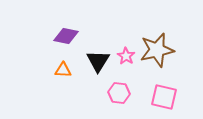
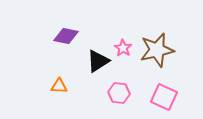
pink star: moved 3 px left, 8 px up
black triangle: rotated 25 degrees clockwise
orange triangle: moved 4 px left, 16 px down
pink square: rotated 12 degrees clockwise
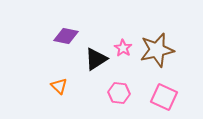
black triangle: moved 2 px left, 2 px up
orange triangle: rotated 42 degrees clockwise
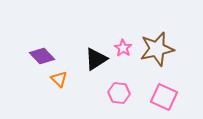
purple diamond: moved 24 px left, 20 px down; rotated 35 degrees clockwise
brown star: moved 1 px up
orange triangle: moved 7 px up
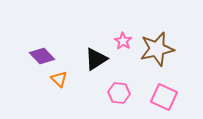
pink star: moved 7 px up
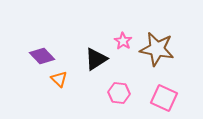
brown star: rotated 24 degrees clockwise
pink square: moved 1 px down
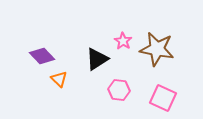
black triangle: moved 1 px right
pink hexagon: moved 3 px up
pink square: moved 1 px left
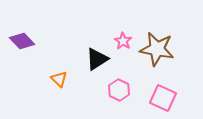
purple diamond: moved 20 px left, 15 px up
pink hexagon: rotated 20 degrees clockwise
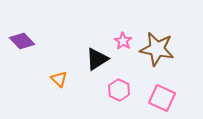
pink square: moved 1 px left
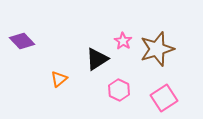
brown star: rotated 28 degrees counterclockwise
orange triangle: rotated 36 degrees clockwise
pink square: moved 2 px right; rotated 32 degrees clockwise
